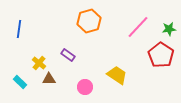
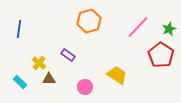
green star: rotated 16 degrees counterclockwise
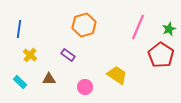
orange hexagon: moved 5 px left, 4 px down
pink line: rotated 20 degrees counterclockwise
yellow cross: moved 9 px left, 8 px up
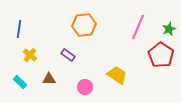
orange hexagon: rotated 10 degrees clockwise
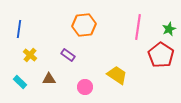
pink line: rotated 15 degrees counterclockwise
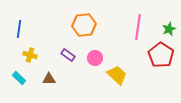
yellow cross: rotated 24 degrees counterclockwise
yellow trapezoid: rotated 10 degrees clockwise
cyan rectangle: moved 1 px left, 4 px up
pink circle: moved 10 px right, 29 px up
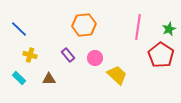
blue line: rotated 54 degrees counterclockwise
purple rectangle: rotated 16 degrees clockwise
